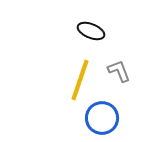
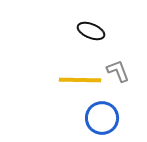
gray L-shape: moved 1 px left
yellow line: rotated 72 degrees clockwise
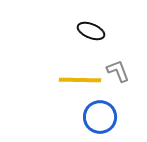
blue circle: moved 2 px left, 1 px up
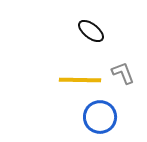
black ellipse: rotated 16 degrees clockwise
gray L-shape: moved 5 px right, 2 px down
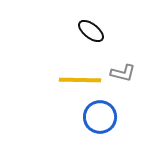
gray L-shape: rotated 125 degrees clockwise
